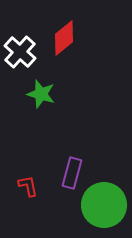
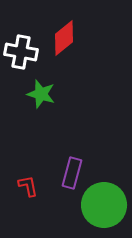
white cross: moved 1 px right; rotated 32 degrees counterclockwise
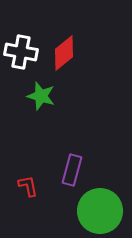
red diamond: moved 15 px down
green star: moved 2 px down
purple rectangle: moved 3 px up
green circle: moved 4 px left, 6 px down
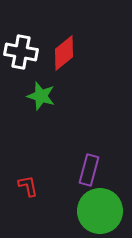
purple rectangle: moved 17 px right
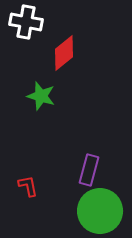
white cross: moved 5 px right, 30 px up
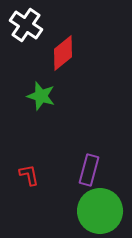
white cross: moved 3 px down; rotated 24 degrees clockwise
red diamond: moved 1 px left
red L-shape: moved 1 px right, 11 px up
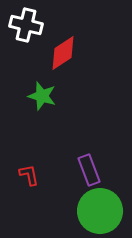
white cross: rotated 20 degrees counterclockwise
red diamond: rotated 6 degrees clockwise
green star: moved 1 px right
purple rectangle: rotated 36 degrees counterclockwise
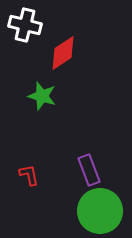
white cross: moved 1 px left
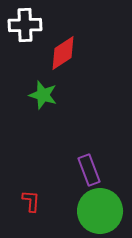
white cross: rotated 16 degrees counterclockwise
green star: moved 1 px right, 1 px up
red L-shape: moved 2 px right, 26 px down; rotated 15 degrees clockwise
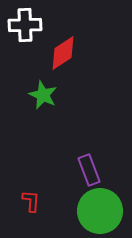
green star: rotated 8 degrees clockwise
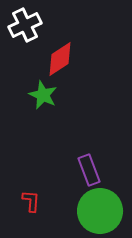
white cross: rotated 24 degrees counterclockwise
red diamond: moved 3 px left, 6 px down
